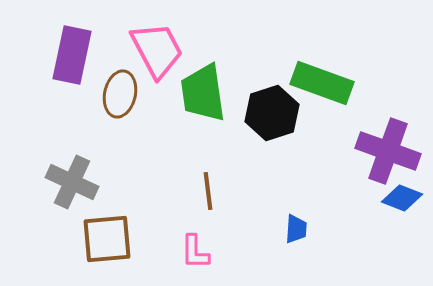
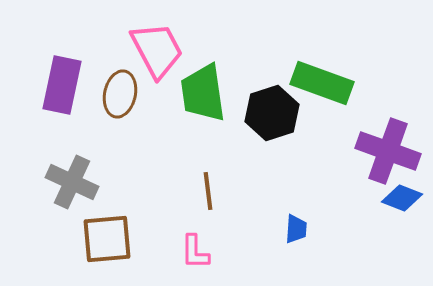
purple rectangle: moved 10 px left, 30 px down
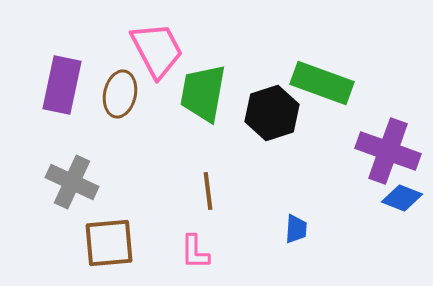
green trapezoid: rotated 18 degrees clockwise
brown square: moved 2 px right, 4 px down
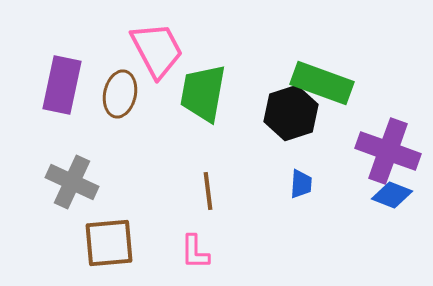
black hexagon: moved 19 px right
blue diamond: moved 10 px left, 3 px up
blue trapezoid: moved 5 px right, 45 px up
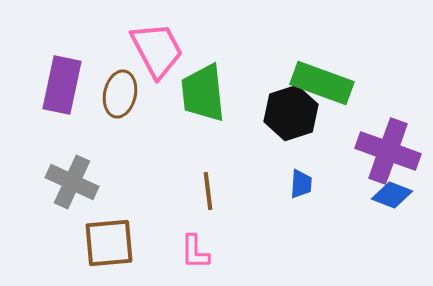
green trapezoid: rotated 16 degrees counterclockwise
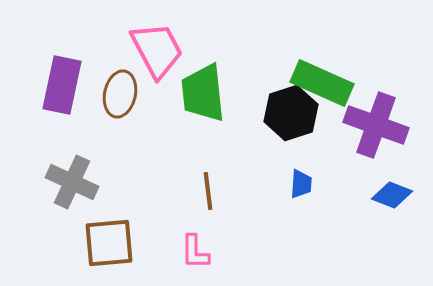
green rectangle: rotated 4 degrees clockwise
purple cross: moved 12 px left, 26 px up
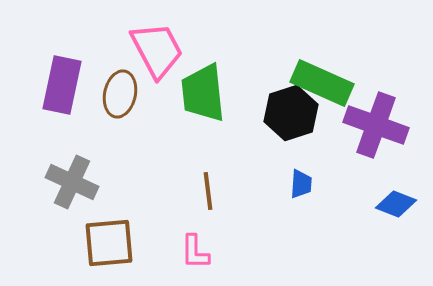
blue diamond: moved 4 px right, 9 px down
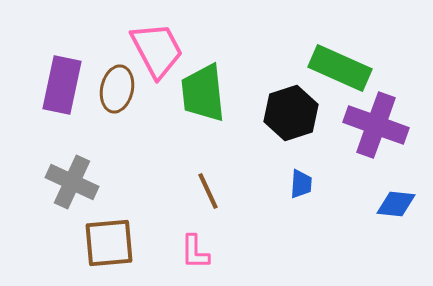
green rectangle: moved 18 px right, 15 px up
brown ellipse: moved 3 px left, 5 px up
brown line: rotated 18 degrees counterclockwise
blue diamond: rotated 15 degrees counterclockwise
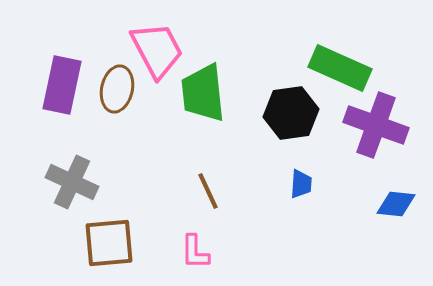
black hexagon: rotated 10 degrees clockwise
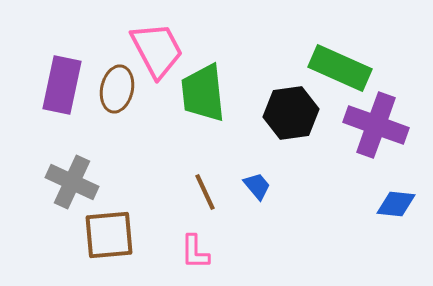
blue trapezoid: moved 44 px left, 2 px down; rotated 44 degrees counterclockwise
brown line: moved 3 px left, 1 px down
brown square: moved 8 px up
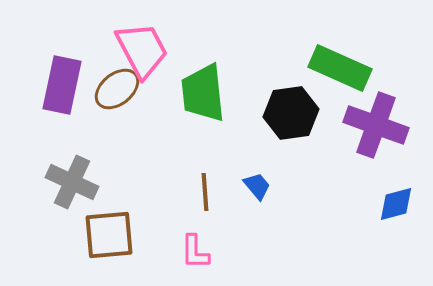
pink trapezoid: moved 15 px left
brown ellipse: rotated 39 degrees clockwise
brown line: rotated 21 degrees clockwise
blue diamond: rotated 21 degrees counterclockwise
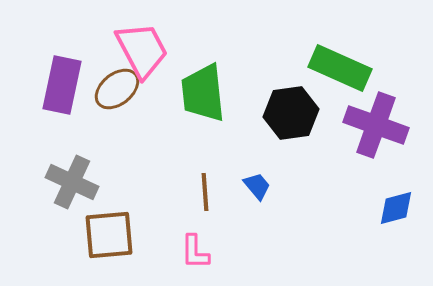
blue diamond: moved 4 px down
